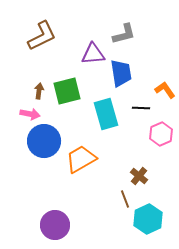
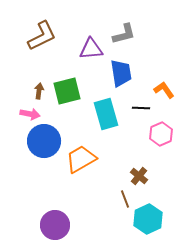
purple triangle: moved 2 px left, 5 px up
orange L-shape: moved 1 px left
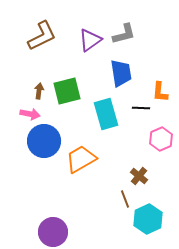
purple triangle: moved 1 px left, 9 px up; rotated 30 degrees counterclockwise
orange L-shape: moved 4 px left, 2 px down; rotated 140 degrees counterclockwise
pink hexagon: moved 5 px down
purple circle: moved 2 px left, 7 px down
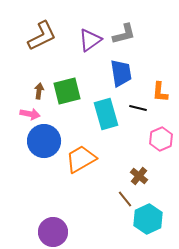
black line: moved 3 px left; rotated 12 degrees clockwise
brown line: rotated 18 degrees counterclockwise
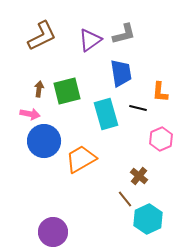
brown arrow: moved 2 px up
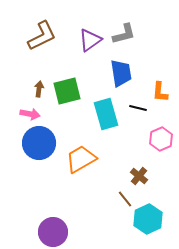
blue circle: moved 5 px left, 2 px down
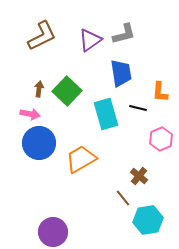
green square: rotated 32 degrees counterclockwise
brown line: moved 2 px left, 1 px up
cyan hexagon: moved 1 px down; rotated 16 degrees clockwise
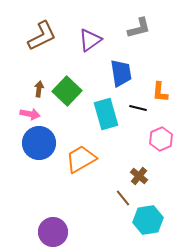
gray L-shape: moved 15 px right, 6 px up
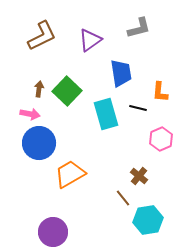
orange trapezoid: moved 11 px left, 15 px down
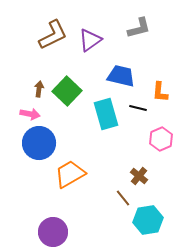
brown L-shape: moved 11 px right, 1 px up
blue trapezoid: moved 3 px down; rotated 68 degrees counterclockwise
